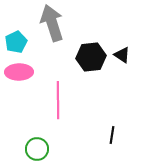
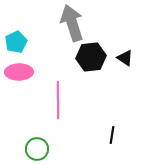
gray arrow: moved 20 px right
black triangle: moved 3 px right, 3 px down
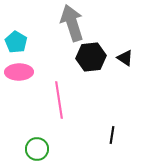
cyan pentagon: rotated 15 degrees counterclockwise
pink line: moved 1 px right; rotated 9 degrees counterclockwise
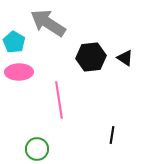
gray arrow: moved 24 px left; rotated 39 degrees counterclockwise
cyan pentagon: moved 2 px left
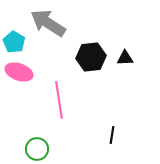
black triangle: rotated 36 degrees counterclockwise
pink ellipse: rotated 20 degrees clockwise
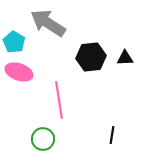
green circle: moved 6 px right, 10 px up
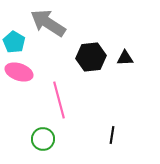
pink line: rotated 6 degrees counterclockwise
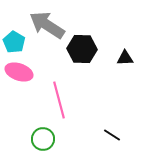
gray arrow: moved 1 px left, 2 px down
black hexagon: moved 9 px left, 8 px up; rotated 8 degrees clockwise
black line: rotated 66 degrees counterclockwise
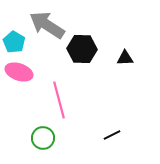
black line: rotated 60 degrees counterclockwise
green circle: moved 1 px up
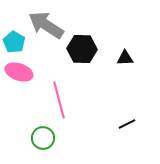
gray arrow: moved 1 px left
black line: moved 15 px right, 11 px up
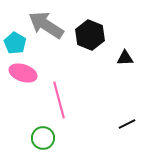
cyan pentagon: moved 1 px right, 1 px down
black hexagon: moved 8 px right, 14 px up; rotated 20 degrees clockwise
pink ellipse: moved 4 px right, 1 px down
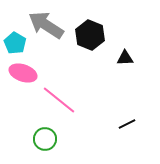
pink line: rotated 36 degrees counterclockwise
green circle: moved 2 px right, 1 px down
